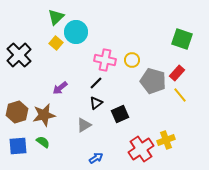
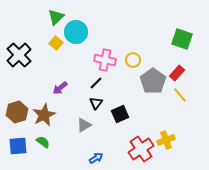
yellow circle: moved 1 px right
gray pentagon: rotated 20 degrees clockwise
black triangle: rotated 16 degrees counterclockwise
brown star: rotated 15 degrees counterclockwise
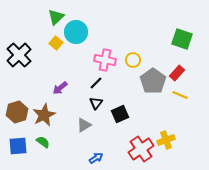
yellow line: rotated 28 degrees counterclockwise
